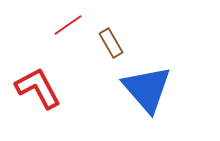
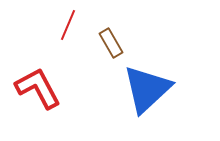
red line: rotated 32 degrees counterclockwise
blue triangle: rotated 28 degrees clockwise
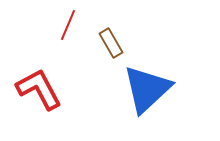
red L-shape: moved 1 px right, 1 px down
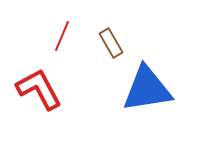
red line: moved 6 px left, 11 px down
blue triangle: rotated 34 degrees clockwise
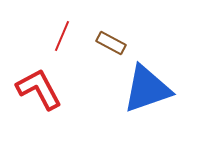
brown rectangle: rotated 32 degrees counterclockwise
blue triangle: rotated 10 degrees counterclockwise
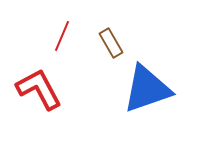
brown rectangle: rotated 32 degrees clockwise
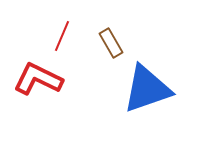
red L-shape: moved 1 px left, 10 px up; rotated 36 degrees counterclockwise
